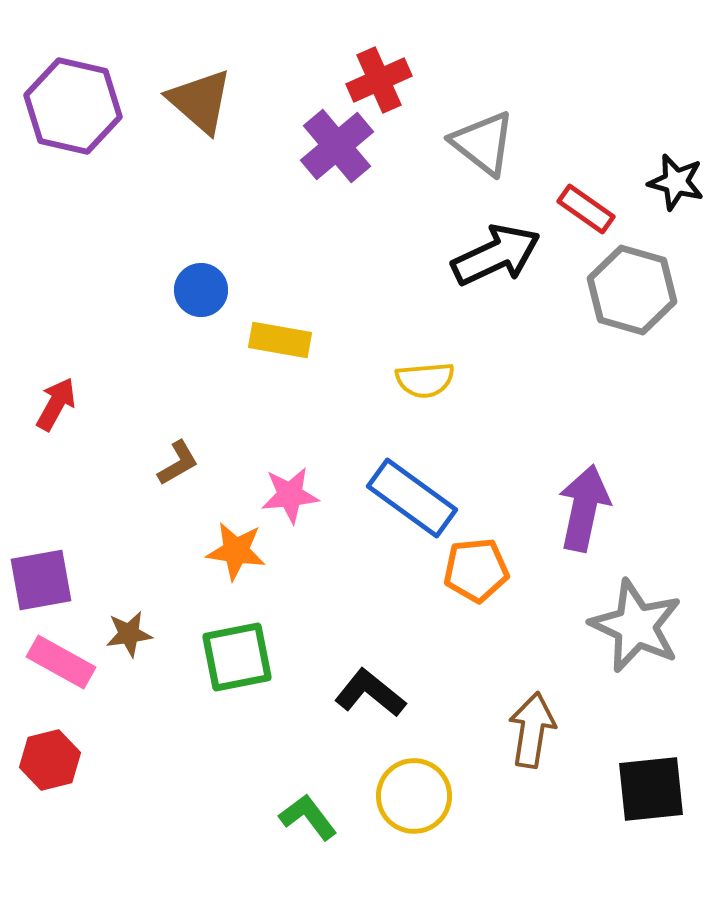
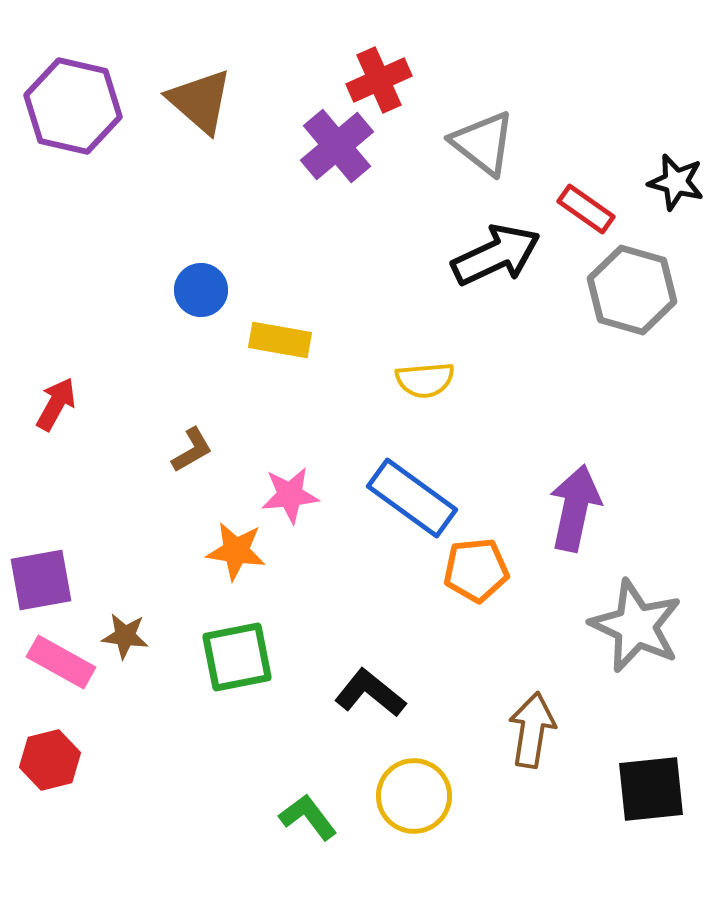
brown L-shape: moved 14 px right, 13 px up
purple arrow: moved 9 px left
brown star: moved 4 px left, 2 px down; rotated 15 degrees clockwise
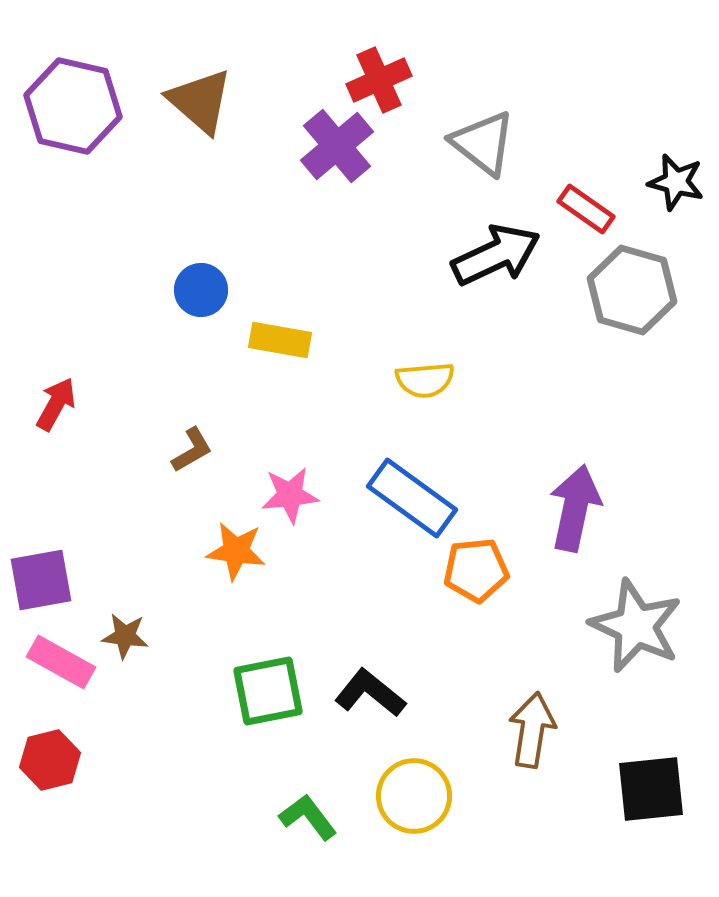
green square: moved 31 px right, 34 px down
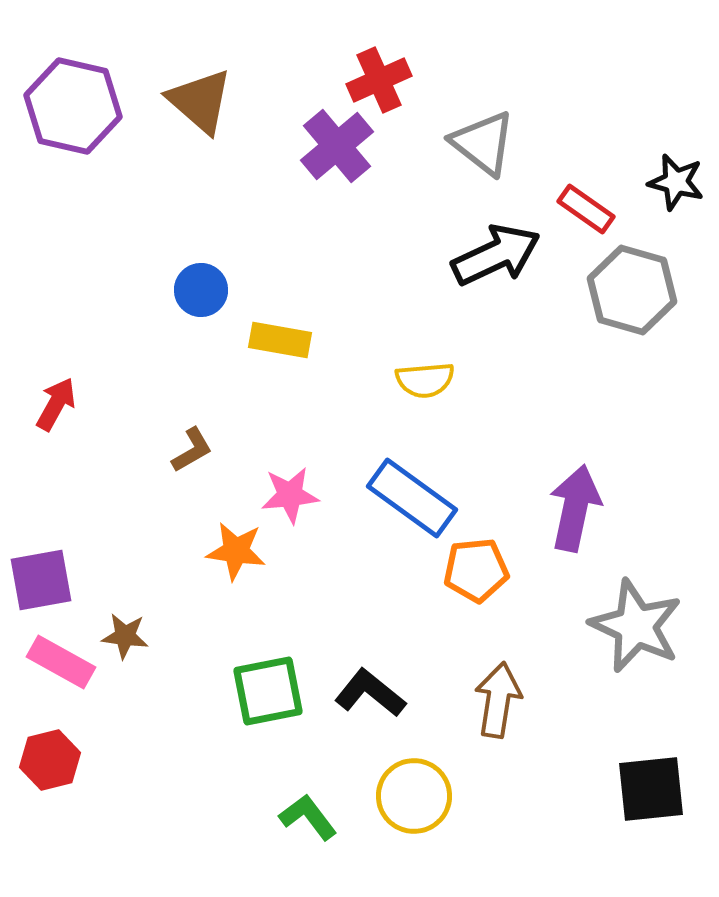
brown arrow: moved 34 px left, 30 px up
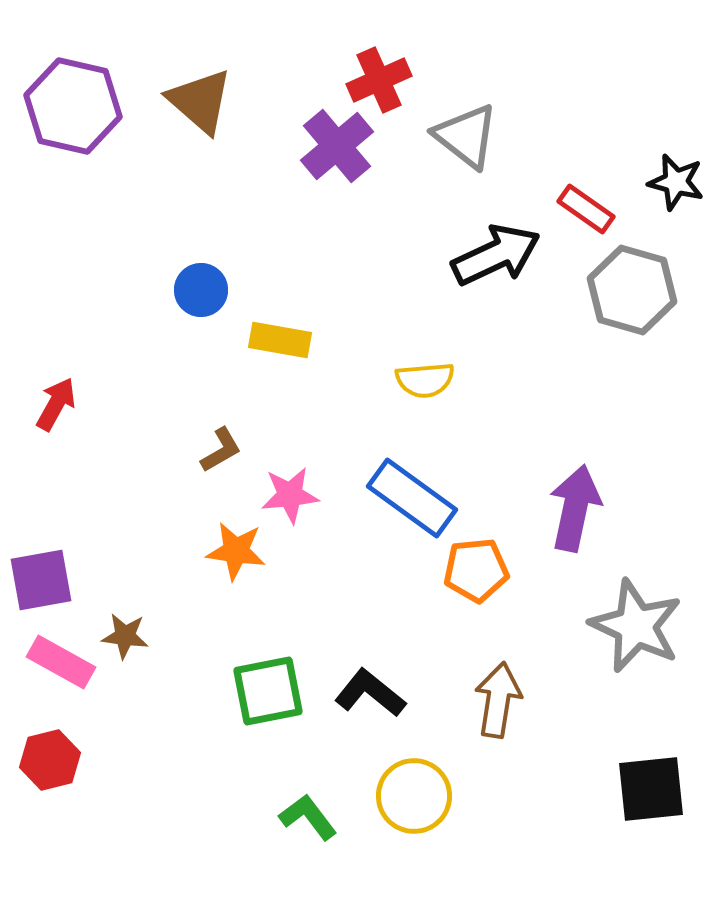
gray triangle: moved 17 px left, 7 px up
brown L-shape: moved 29 px right
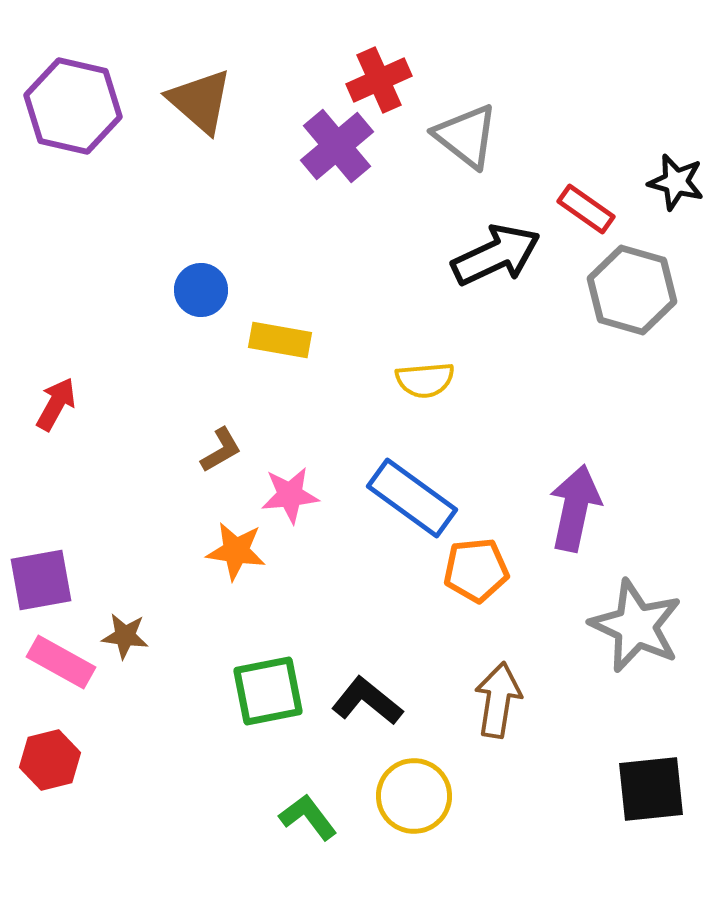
black L-shape: moved 3 px left, 8 px down
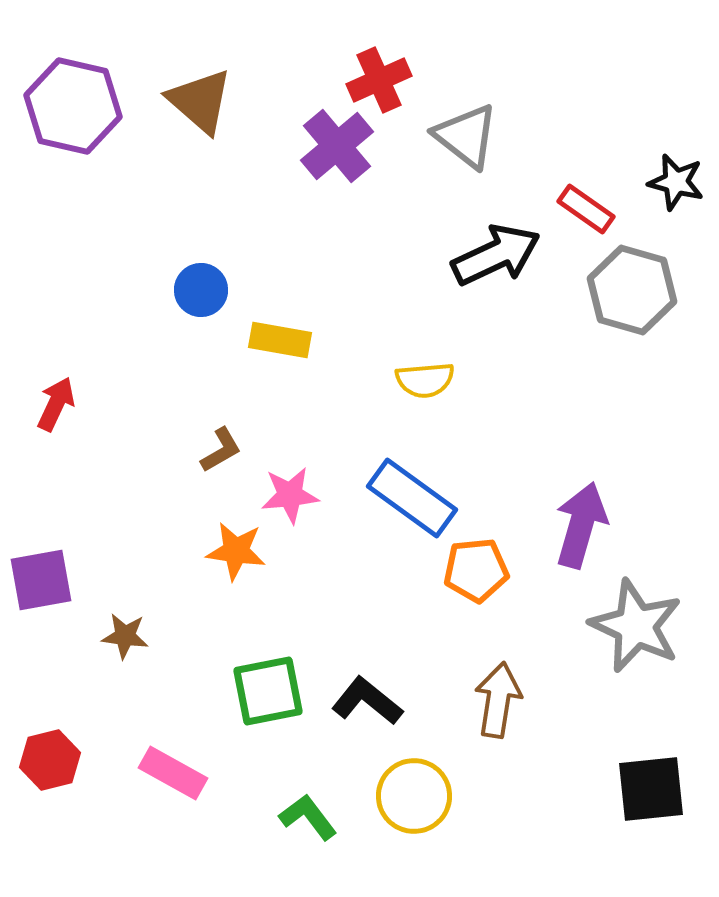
red arrow: rotated 4 degrees counterclockwise
purple arrow: moved 6 px right, 17 px down; rotated 4 degrees clockwise
pink rectangle: moved 112 px right, 111 px down
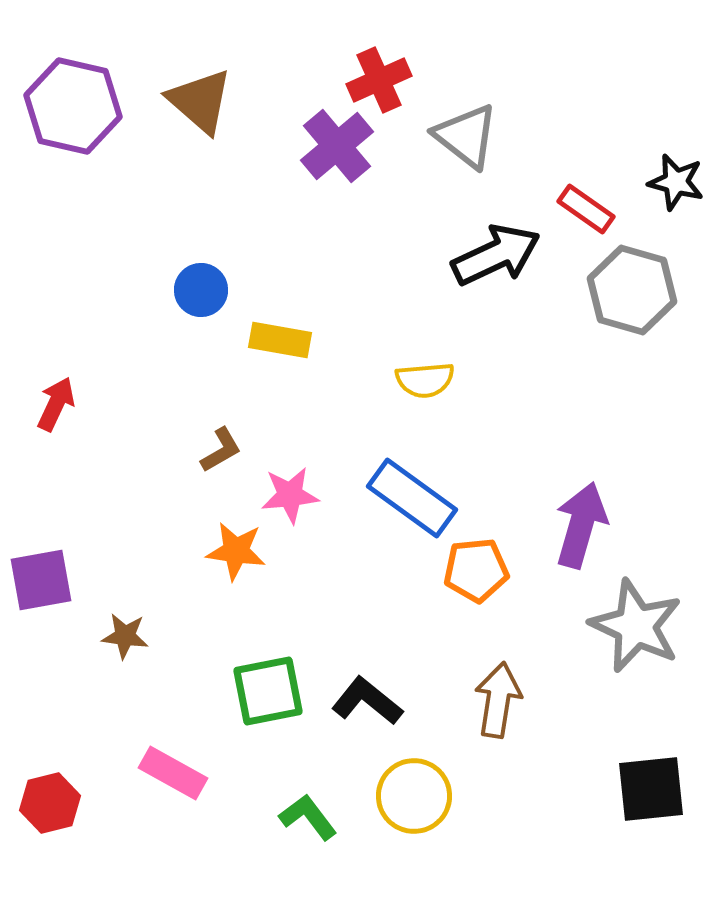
red hexagon: moved 43 px down
